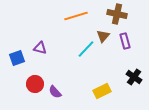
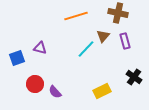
brown cross: moved 1 px right, 1 px up
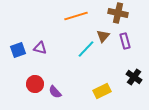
blue square: moved 1 px right, 8 px up
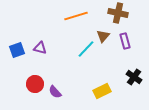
blue square: moved 1 px left
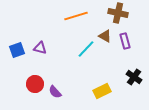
brown triangle: moved 2 px right; rotated 40 degrees counterclockwise
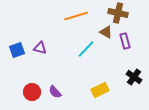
brown triangle: moved 1 px right, 4 px up
red circle: moved 3 px left, 8 px down
yellow rectangle: moved 2 px left, 1 px up
